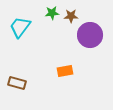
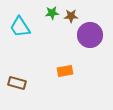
cyan trapezoid: rotated 70 degrees counterclockwise
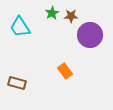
green star: rotated 24 degrees counterclockwise
orange rectangle: rotated 63 degrees clockwise
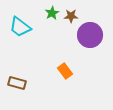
cyan trapezoid: rotated 20 degrees counterclockwise
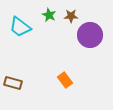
green star: moved 3 px left, 2 px down; rotated 16 degrees counterclockwise
orange rectangle: moved 9 px down
brown rectangle: moved 4 px left
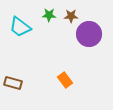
green star: rotated 24 degrees counterclockwise
purple circle: moved 1 px left, 1 px up
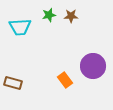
green star: rotated 16 degrees counterclockwise
cyan trapezoid: rotated 40 degrees counterclockwise
purple circle: moved 4 px right, 32 px down
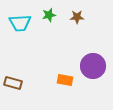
brown star: moved 6 px right, 1 px down
cyan trapezoid: moved 4 px up
orange rectangle: rotated 42 degrees counterclockwise
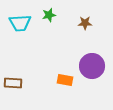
brown star: moved 8 px right, 6 px down
purple circle: moved 1 px left
brown rectangle: rotated 12 degrees counterclockwise
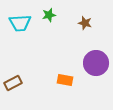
brown star: rotated 16 degrees clockwise
purple circle: moved 4 px right, 3 px up
brown rectangle: rotated 30 degrees counterclockwise
